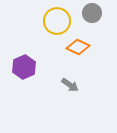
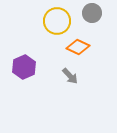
gray arrow: moved 9 px up; rotated 12 degrees clockwise
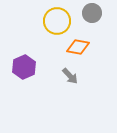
orange diamond: rotated 15 degrees counterclockwise
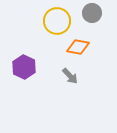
purple hexagon: rotated 10 degrees counterclockwise
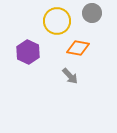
orange diamond: moved 1 px down
purple hexagon: moved 4 px right, 15 px up
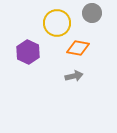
yellow circle: moved 2 px down
gray arrow: moved 4 px right; rotated 60 degrees counterclockwise
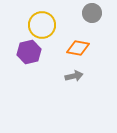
yellow circle: moved 15 px left, 2 px down
purple hexagon: moved 1 px right; rotated 20 degrees clockwise
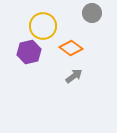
yellow circle: moved 1 px right, 1 px down
orange diamond: moved 7 px left; rotated 25 degrees clockwise
gray arrow: rotated 24 degrees counterclockwise
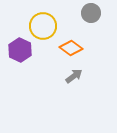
gray circle: moved 1 px left
purple hexagon: moved 9 px left, 2 px up; rotated 20 degrees counterclockwise
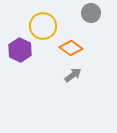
gray arrow: moved 1 px left, 1 px up
